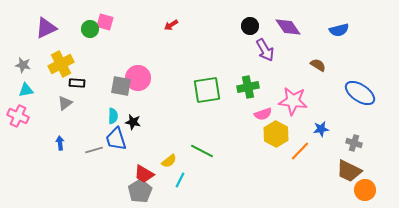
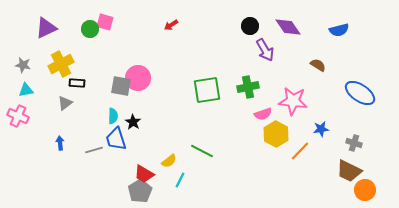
black star: rotated 21 degrees clockwise
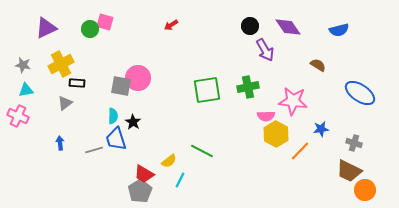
pink semicircle: moved 3 px right, 2 px down; rotated 18 degrees clockwise
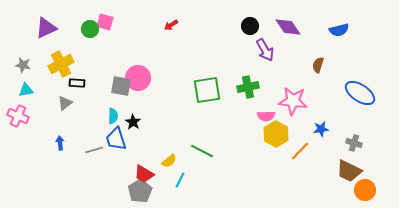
brown semicircle: rotated 105 degrees counterclockwise
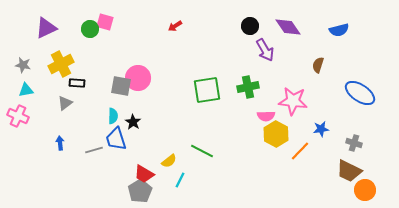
red arrow: moved 4 px right, 1 px down
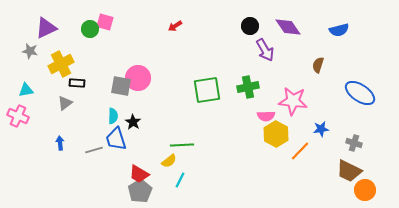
gray star: moved 7 px right, 14 px up
green line: moved 20 px left, 6 px up; rotated 30 degrees counterclockwise
red trapezoid: moved 5 px left
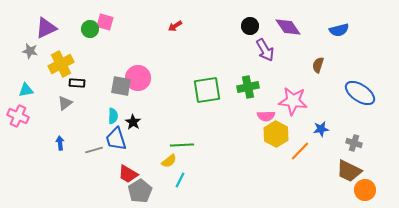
red trapezoid: moved 11 px left
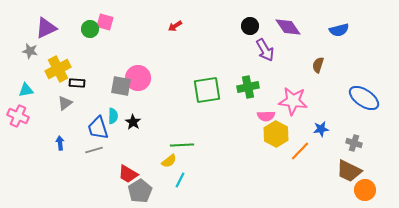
yellow cross: moved 3 px left, 5 px down
blue ellipse: moved 4 px right, 5 px down
blue trapezoid: moved 18 px left, 11 px up
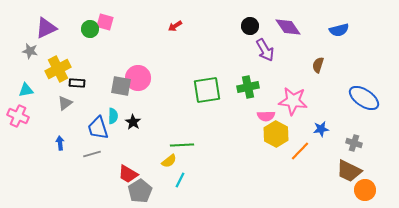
gray line: moved 2 px left, 4 px down
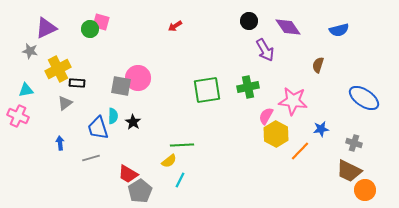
pink square: moved 4 px left
black circle: moved 1 px left, 5 px up
pink semicircle: rotated 120 degrees clockwise
gray line: moved 1 px left, 4 px down
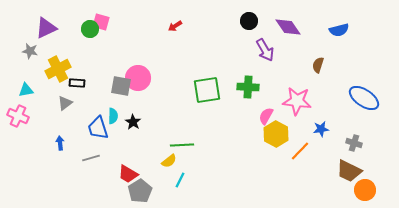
green cross: rotated 15 degrees clockwise
pink star: moved 4 px right
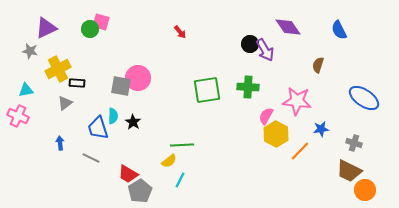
black circle: moved 1 px right, 23 px down
red arrow: moved 5 px right, 6 px down; rotated 96 degrees counterclockwise
blue semicircle: rotated 78 degrees clockwise
gray line: rotated 42 degrees clockwise
